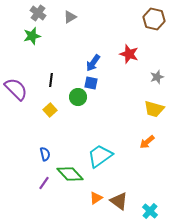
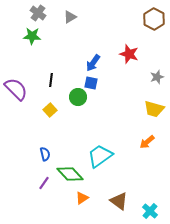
brown hexagon: rotated 15 degrees clockwise
green star: rotated 18 degrees clockwise
orange triangle: moved 14 px left
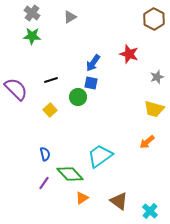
gray cross: moved 6 px left
black line: rotated 64 degrees clockwise
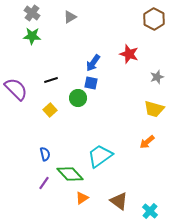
green circle: moved 1 px down
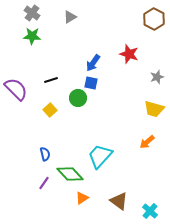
cyan trapezoid: rotated 12 degrees counterclockwise
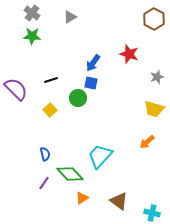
cyan cross: moved 2 px right, 2 px down; rotated 28 degrees counterclockwise
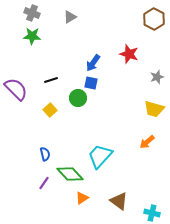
gray cross: rotated 14 degrees counterclockwise
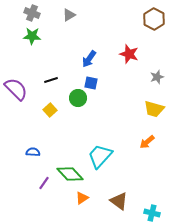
gray triangle: moved 1 px left, 2 px up
blue arrow: moved 4 px left, 4 px up
blue semicircle: moved 12 px left, 2 px up; rotated 72 degrees counterclockwise
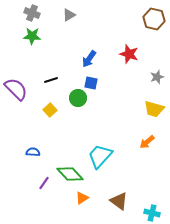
brown hexagon: rotated 15 degrees counterclockwise
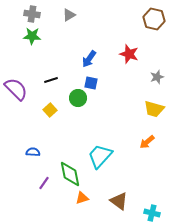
gray cross: moved 1 px down; rotated 14 degrees counterclockwise
green diamond: rotated 32 degrees clockwise
orange triangle: rotated 16 degrees clockwise
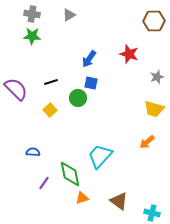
brown hexagon: moved 2 px down; rotated 15 degrees counterclockwise
black line: moved 2 px down
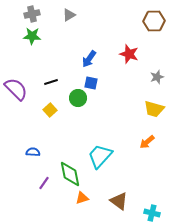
gray cross: rotated 21 degrees counterclockwise
